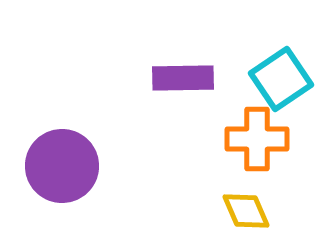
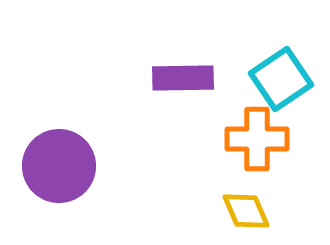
purple circle: moved 3 px left
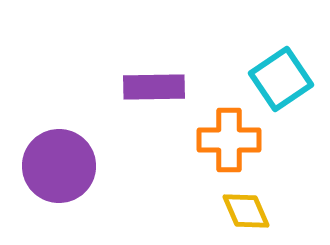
purple rectangle: moved 29 px left, 9 px down
orange cross: moved 28 px left, 1 px down
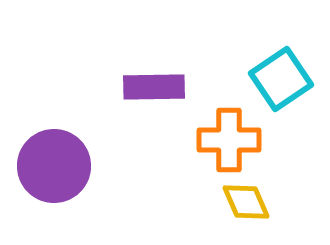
purple circle: moved 5 px left
yellow diamond: moved 9 px up
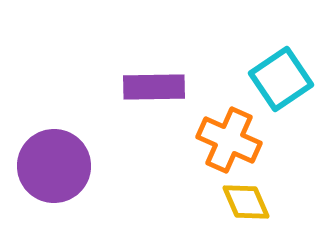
orange cross: rotated 24 degrees clockwise
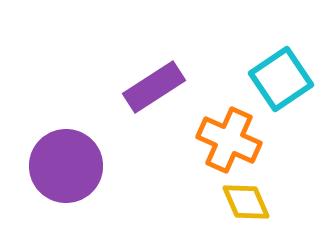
purple rectangle: rotated 32 degrees counterclockwise
purple circle: moved 12 px right
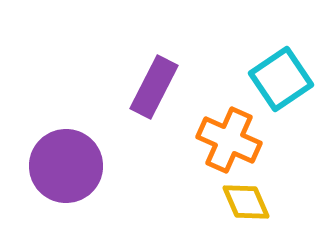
purple rectangle: rotated 30 degrees counterclockwise
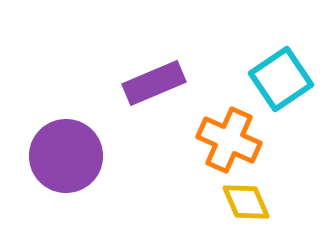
purple rectangle: moved 4 px up; rotated 40 degrees clockwise
purple circle: moved 10 px up
